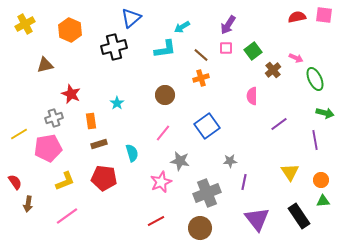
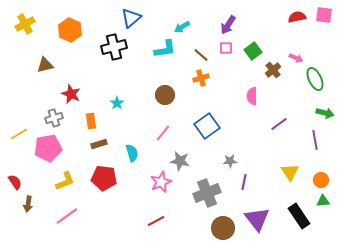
brown circle at (200, 228): moved 23 px right
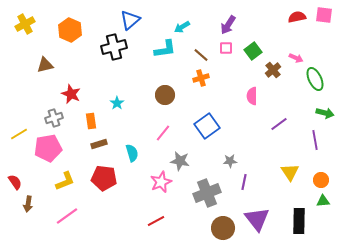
blue triangle at (131, 18): moved 1 px left, 2 px down
black rectangle at (299, 216): moved 5 px down; rotated 35 degrees clockwise
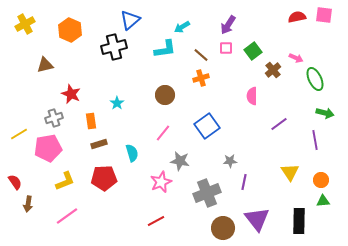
red pentagon at (104, 178): rotated 10 degrees counterclockwise
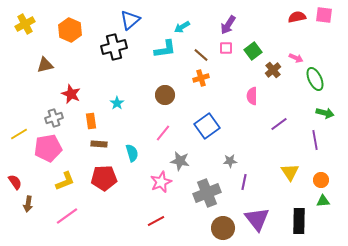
brown rectangle at (99, 144): rotated 21 degrees clockwise
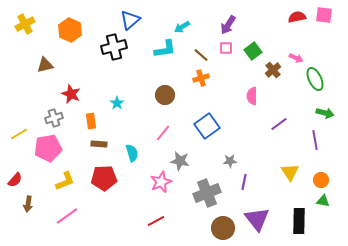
red semicircle at (15, 182): moved 2 px up; rotated 77 degrees clockwise
green triangle at (323, 201): rotated 16 degrees clockwise
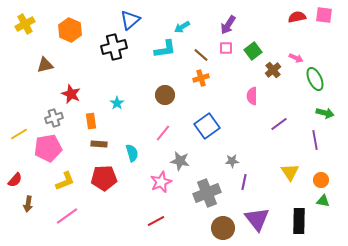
gray star at (230, 161): moved 2 px right
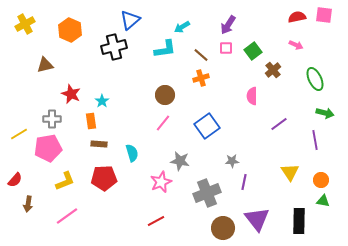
pink arrow at (296, 58): moved 13 px up
cyan star at (117, 103): moved 15 px left, 2 px up
gray cross at (54, 118): moved 2 px left, 1 px down; rotated 18 degrees clockwise
pink line at (163, 133): moved 10 px up
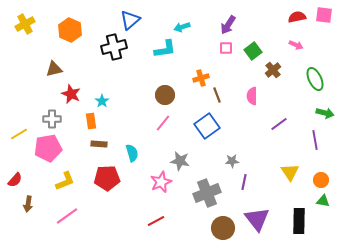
cyan arrow at (182, 27): rotated 14 degrees clockwise
brown line at (201, 55): moved 16 px right, 40 px down; rotated 28 degrees clockwise
brown triangle at (45, 65): moved 9 px right, 4 px down
red pentagon at (104, 178): moved 3 px right
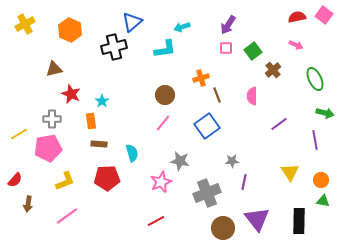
pink square at (324, 15): rotated 30 degrees clockwise
blue triangle at (130, 20): moved 2 px right, 2 px down
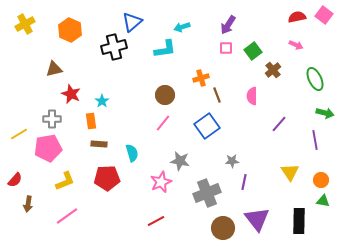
purple line at (279, 124): rotated 12 degrees counterclockwise
